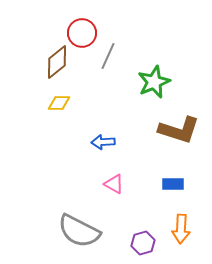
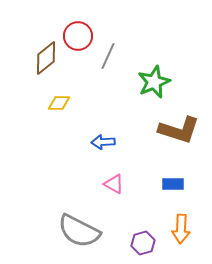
red circle: moved 4 px left, 3 px down
brown diamond: moved 11 px left, 4 px up
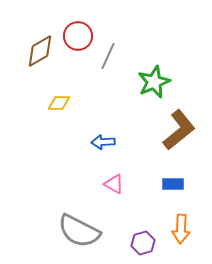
brown diamond: moved 6 px left, 7 px up; rotated 8 degrees clockwise
brown L-shape: rotated 57 degrees counterclockwise
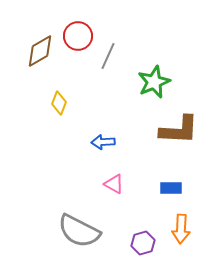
yellow diamond: rotated 70 degrees counterclockwise
brown L-shape: rotated 42 degrees clockwise
blue rectangle: moved 2 px left, 4 px down
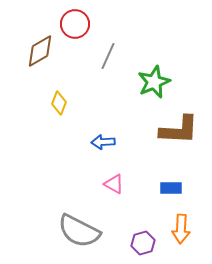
red circle: moved 3 px left, 12 px up
